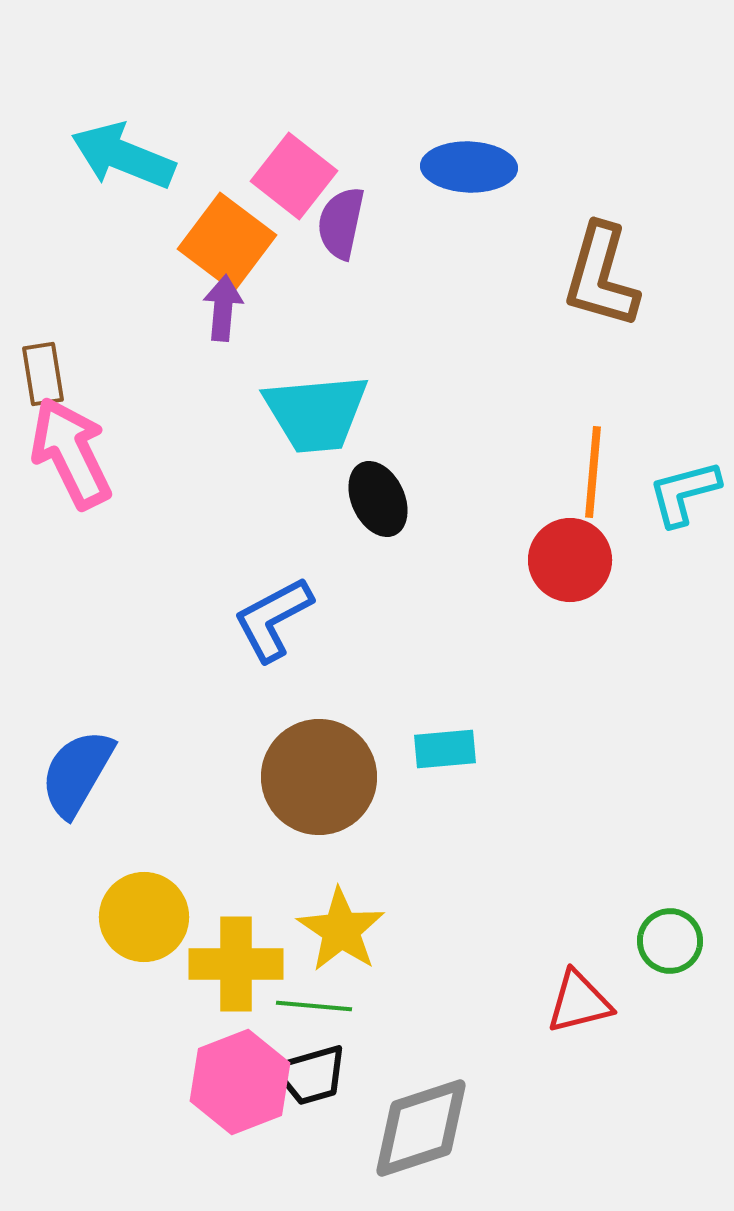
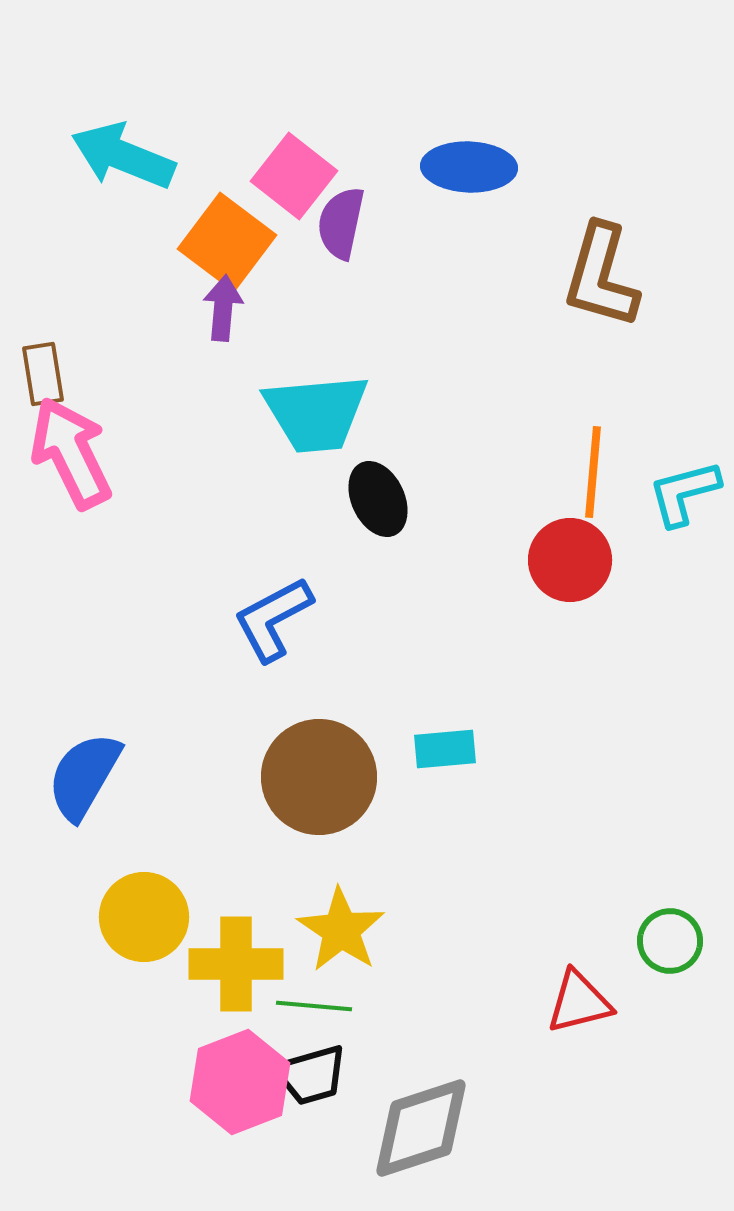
blue semicircle: moved 7 px right, 3 px down
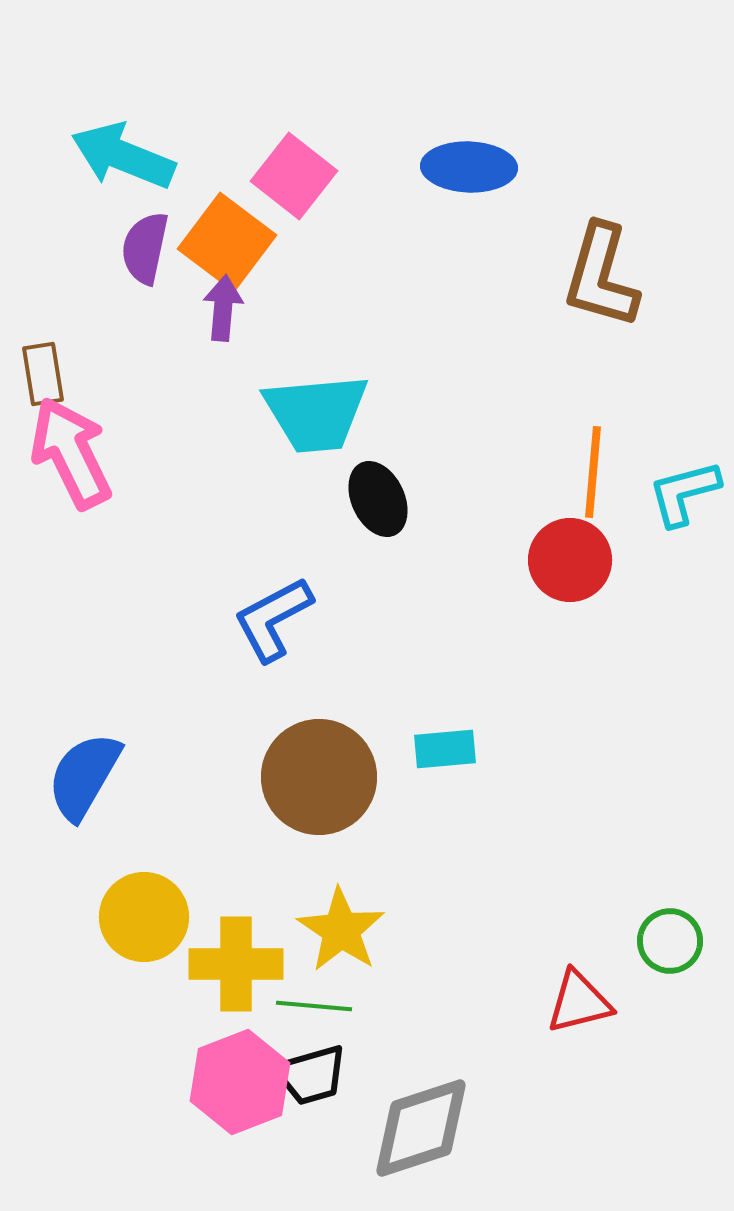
purple semicircle: moved 196 px left, 25 px down
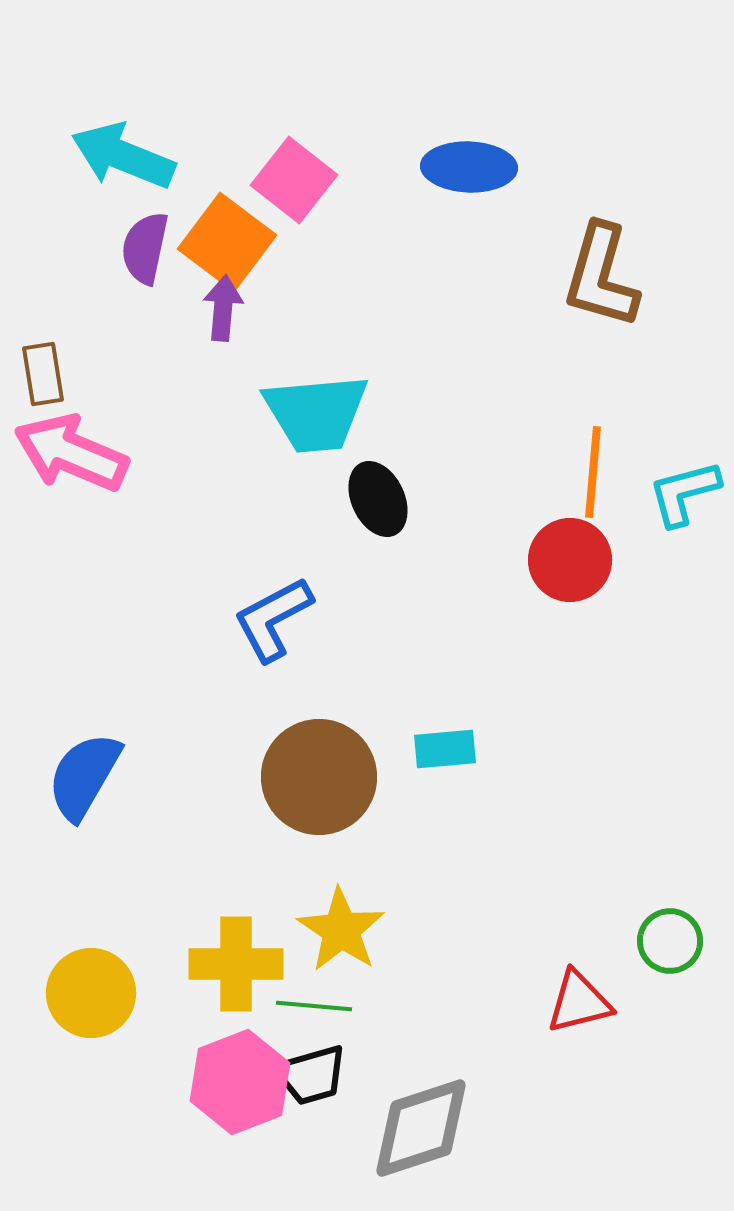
pink square: moved 4 px down
pink arrow: rotated 41 degrees counterclockwise
yellow circle: moved 53 px left, 76 px down
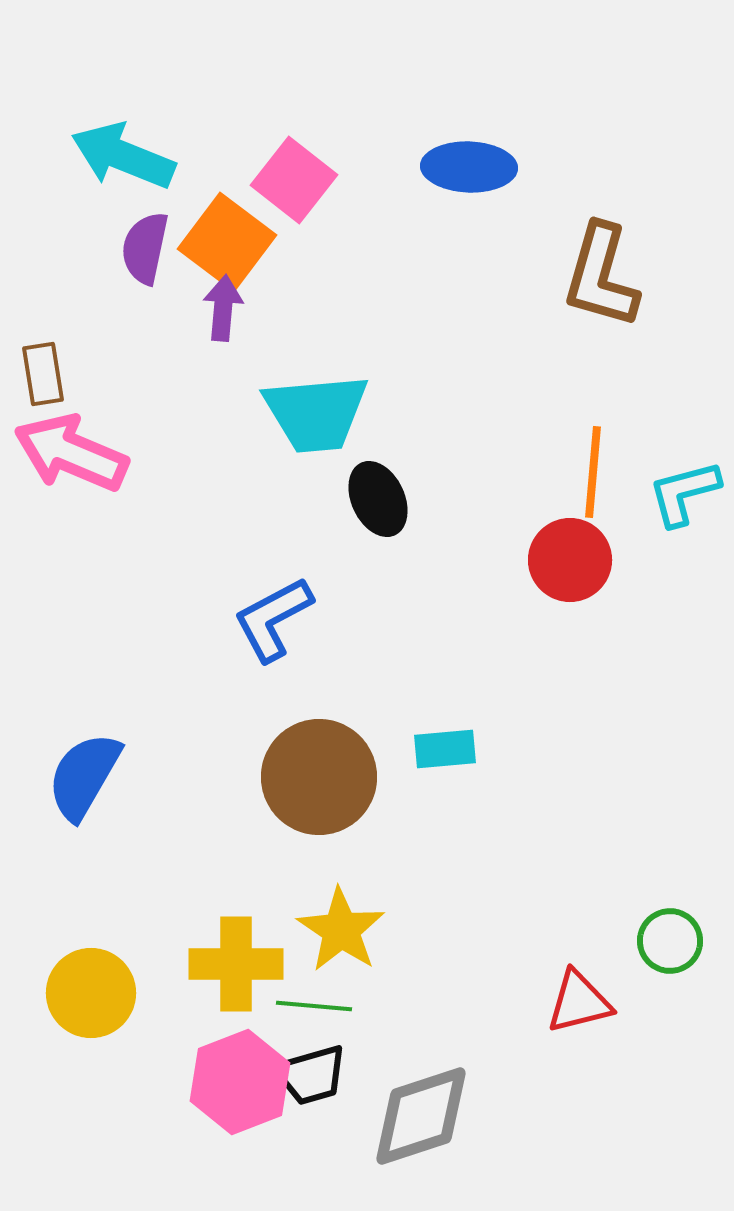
gray diamond: moved 12 px up
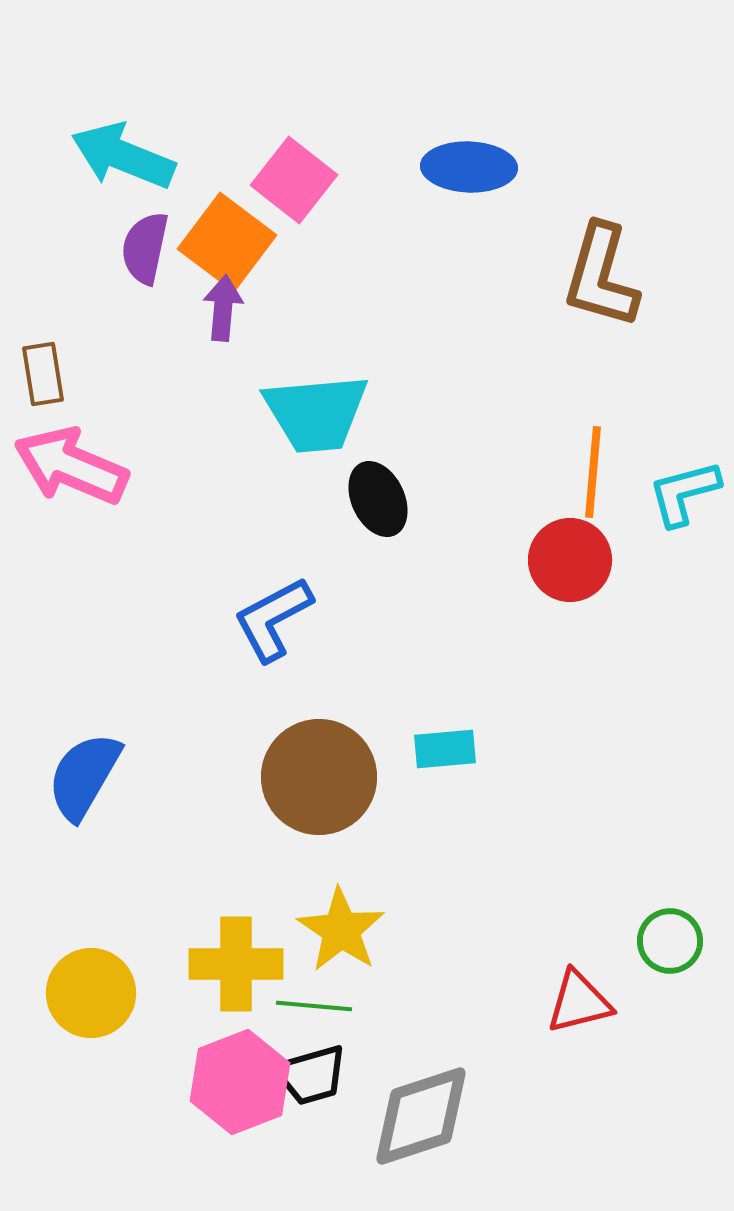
pink arrow: moved 13 px down
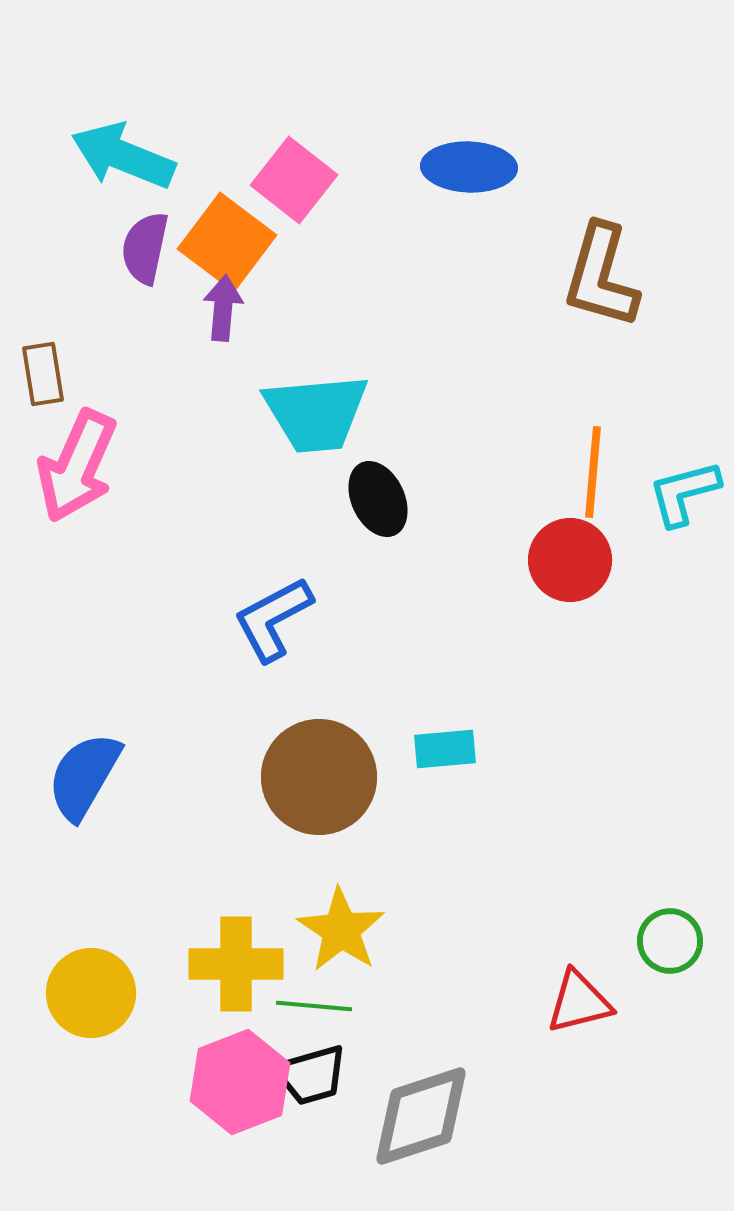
pink arrow: moved 6 px right; rotated 89 degrees counterclockwise
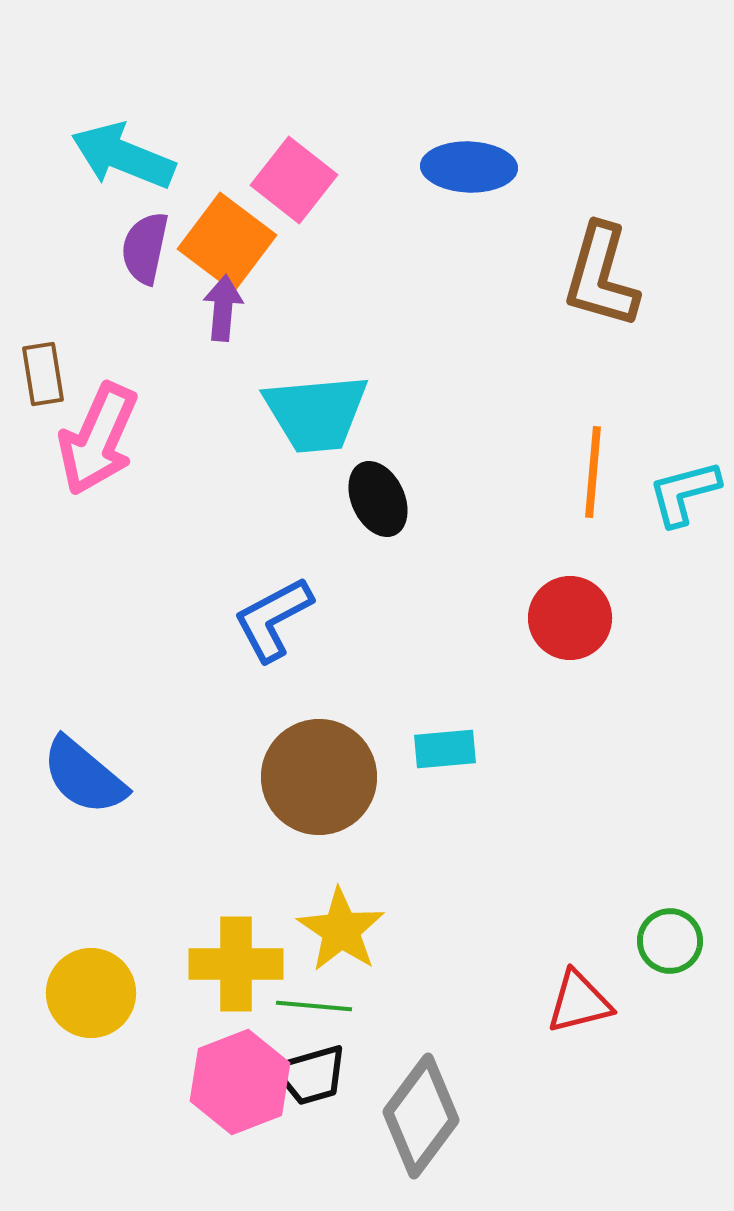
pink arrow: moved 21 px right, 27 px up
red circle: moved 58 px down
blue semicircle: rotated 80 degrees counterclockwise
gray diamond: rotated 35 degrees counterclockwise
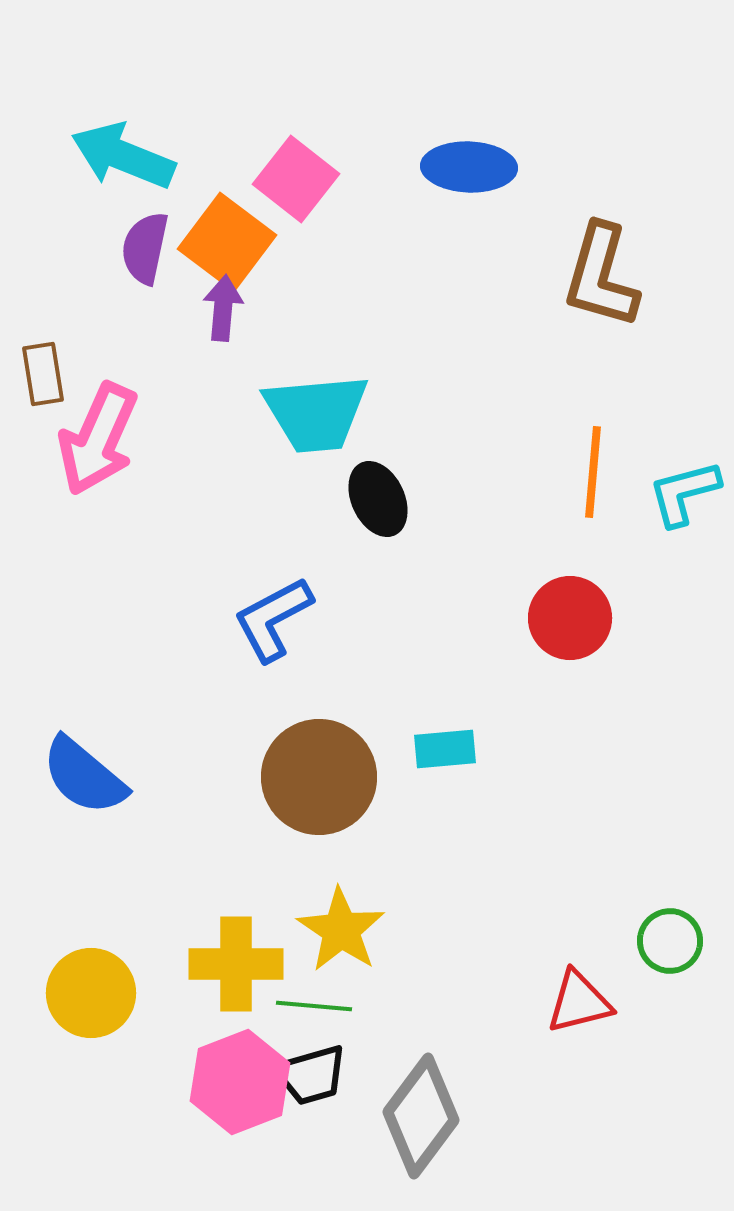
pink square: moved 2 px right, 1 px up
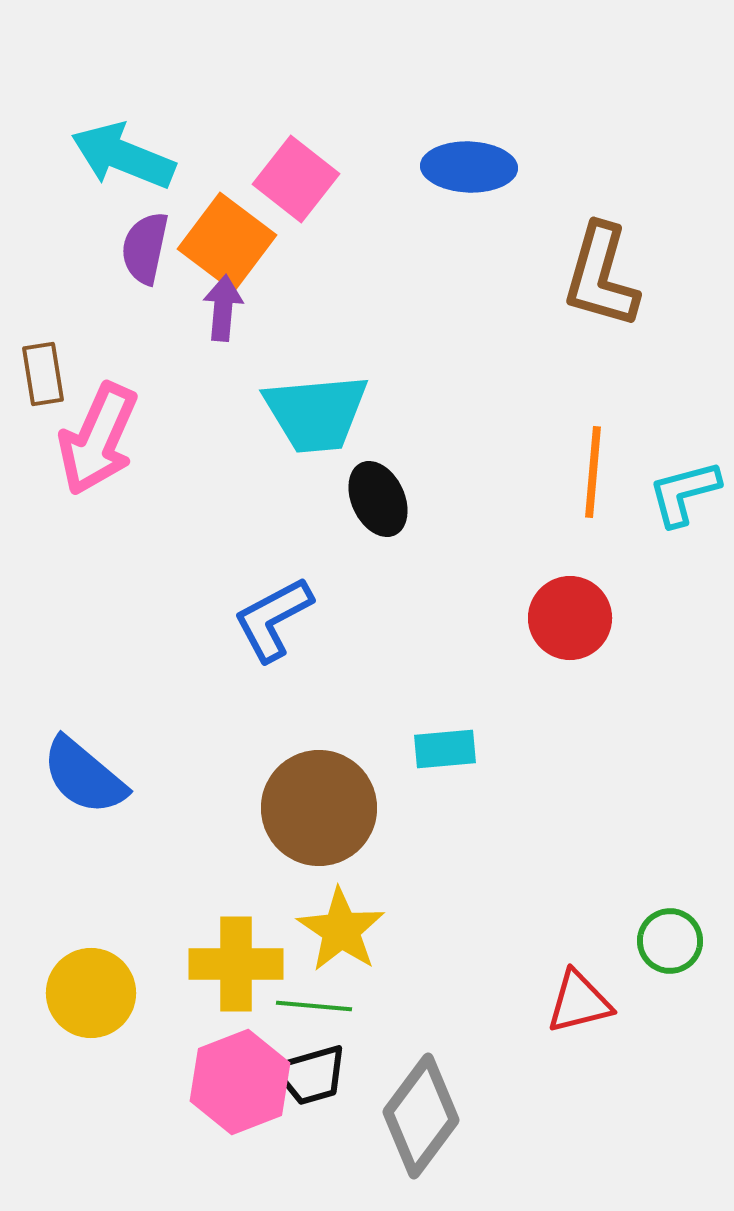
brown circle: moved 31 px down
